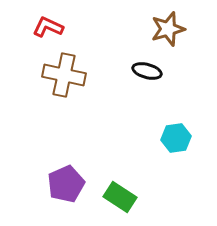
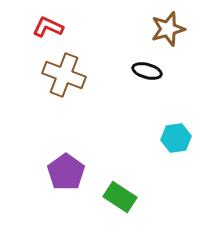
brown cross: rotated 9 degrees clockwise
purple pentagon: moved 12 px up; rotated 12 degrees counterclockwise
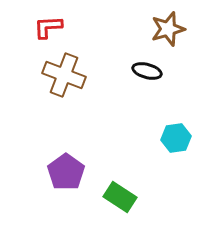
red L-shape: rotated 28 degrees counterclockwise
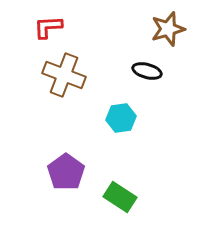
cyan hexagon: moved 55 px left, 20 px up
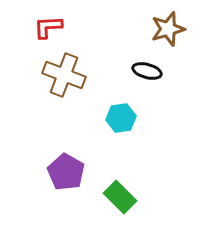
purple pentagon: rotated 6 degrees counterclockwise
green rectangle: rotated 12 degrees clockwise
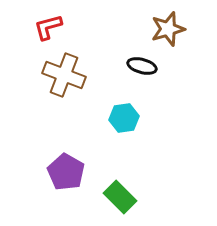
red L-shape: rotated 12 degrees counterclockwise
black ellipse: moved 5 px left, 5 px up
cyan hexagon: moved 3 px right
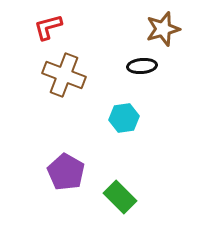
brown star: moved 5 px left
black ellipse: rotated 20 degrees counterclockwise
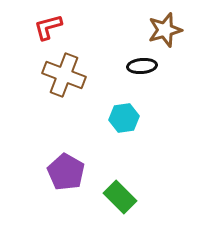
brown star: moved 2 px right, 1 px down
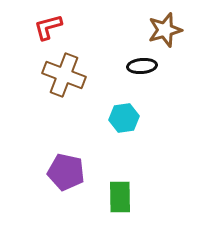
purple pentagon: rotated 18 degrees counterclockwise
green rectangle: rotated 44 degrees clockwise
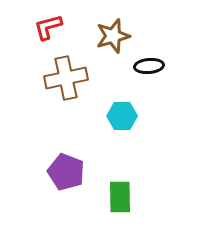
brown star: moved 52 px left, 6 px down
black ellipse: moved 7 px right
brown cross: moved 2 px right, 3 px down; rotated 33 degrees counterclockwise
cyan hexagon: moved 2 px left, 2 px up; rotated 8 degrees clockwise
purple pentagon: rotated 9 degrees clockwise
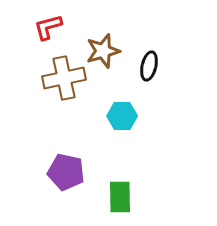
brown star: moved 10 px left, 15 px down
black ellipse: rotated 72 degrees counterclockwise
brown cross: moved 2 px left
purple pentagon: rotated 9 degrees counterclockwise
